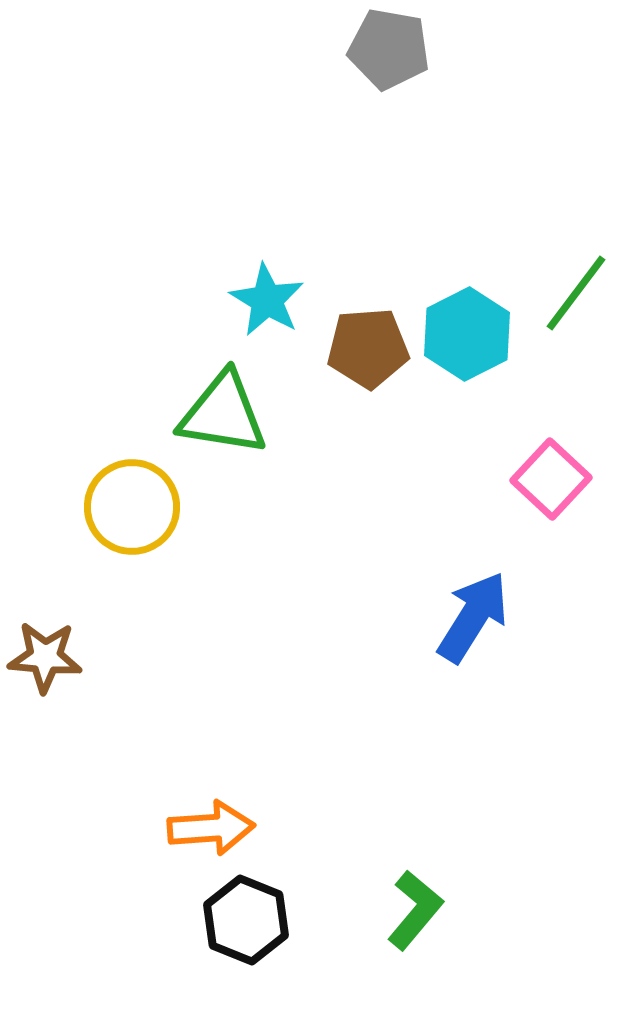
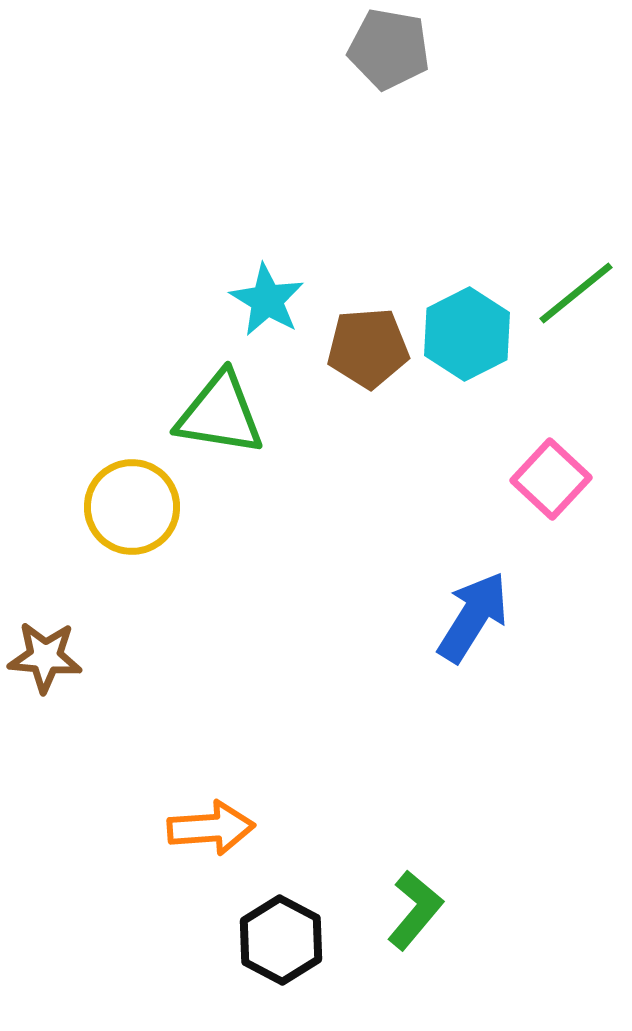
green line: rotated 14 degrees clockwise
green triangle: moved 3 px left
black hexagon: moved 35 px right, 20 px down; rotated 6 degrees clockwise
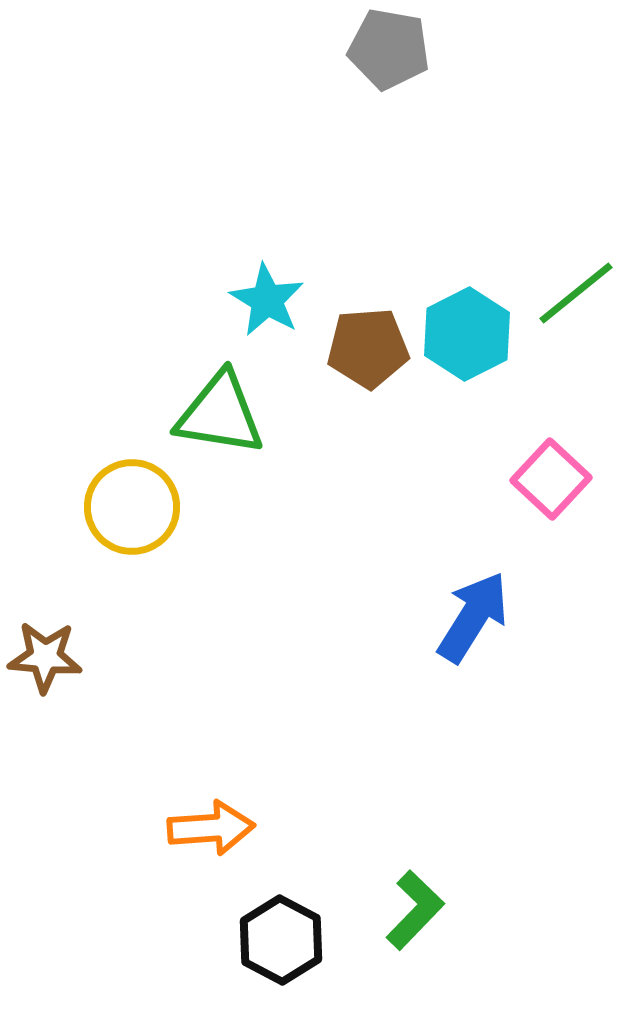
green L-shape: rotated 4 degrees clockwise
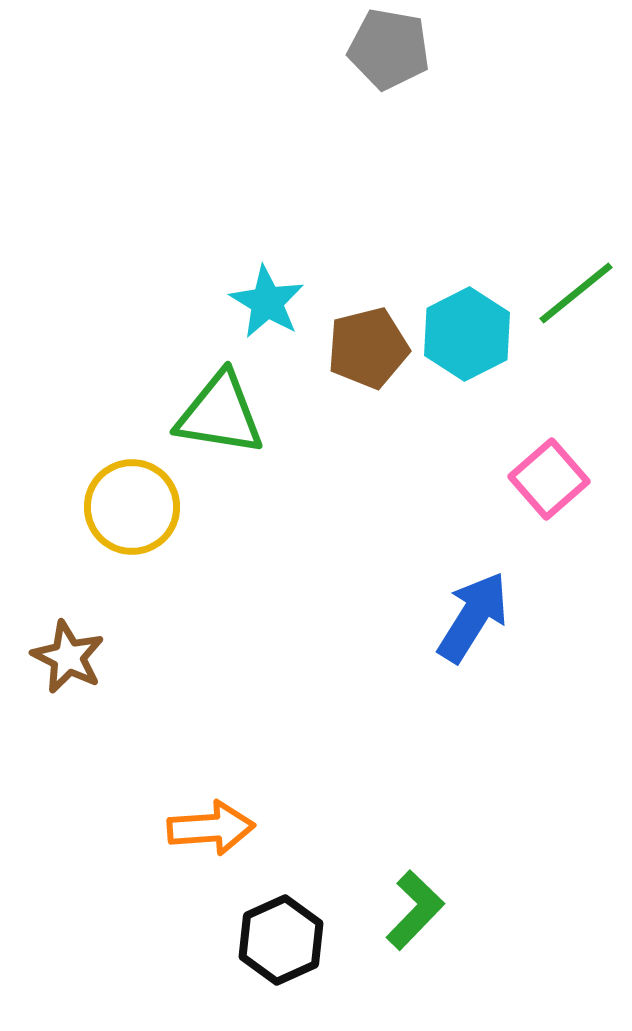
cyan star: moved 2 px down
brown pentagon: rotated 10 degrees counterclockwise
pink square: moved 2 px left; rotated 6 degrees clockwise
brown star: moved 23 px right; rotated 22 degrees clockwise
black hexagon: rotated 8 degrees clockwise
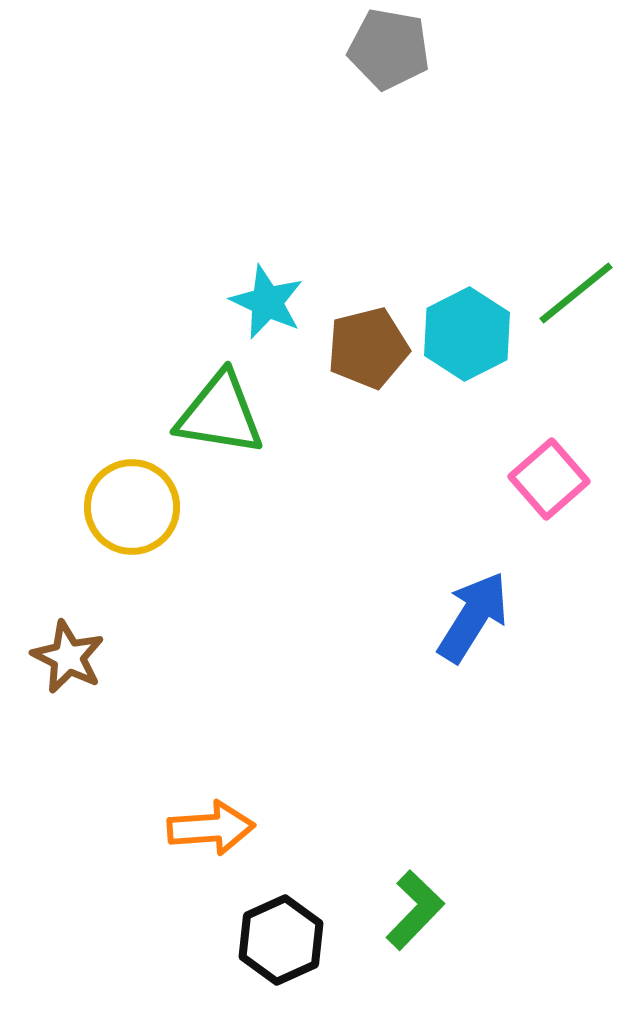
cyan star: rotated 6 degrees counterclockwise
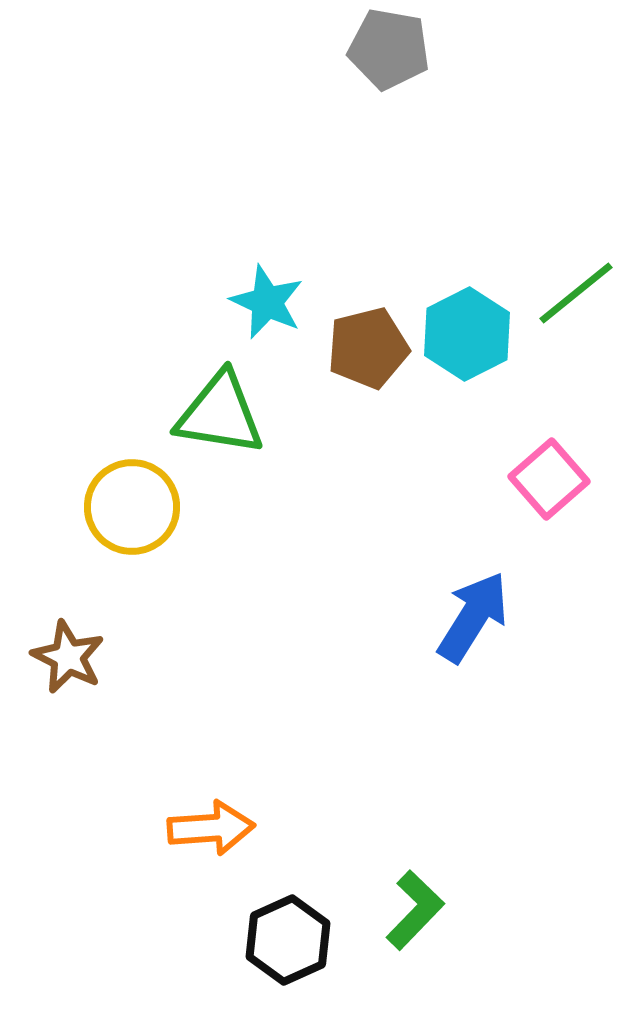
black hexagon: moved 7 px right
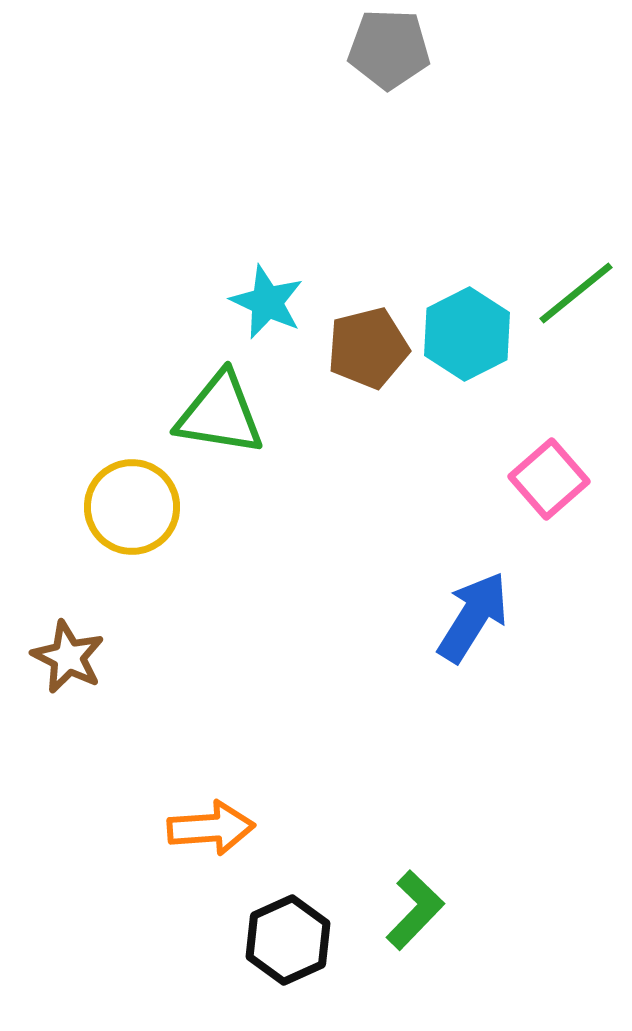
gray pentagon: rotated 8 degrees counterclockwise
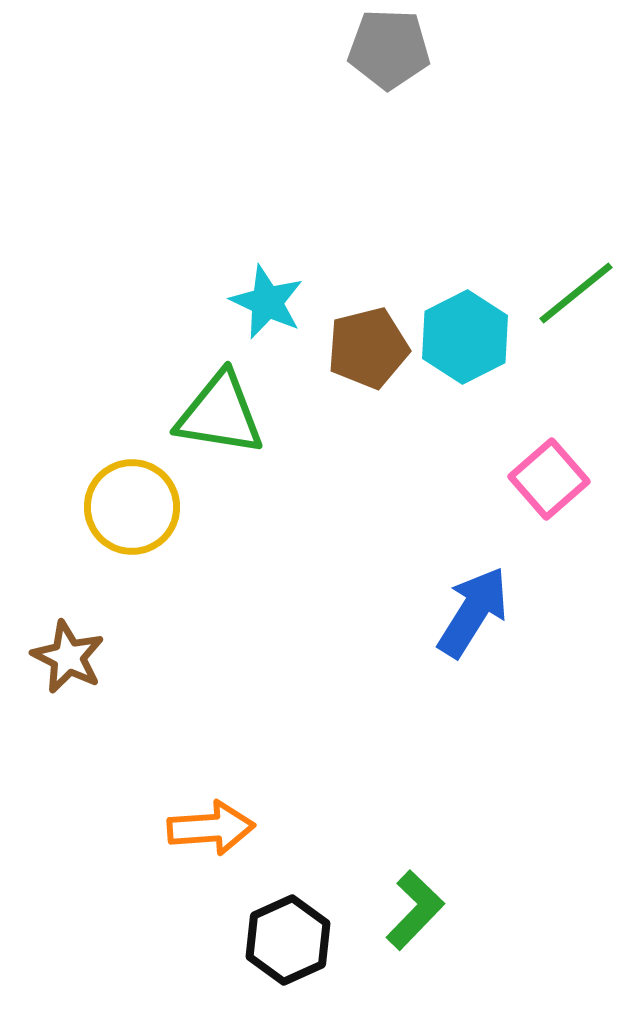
cyan hexagon: moved 2 px left, 3 px down
blue arrow: moved 5 px up
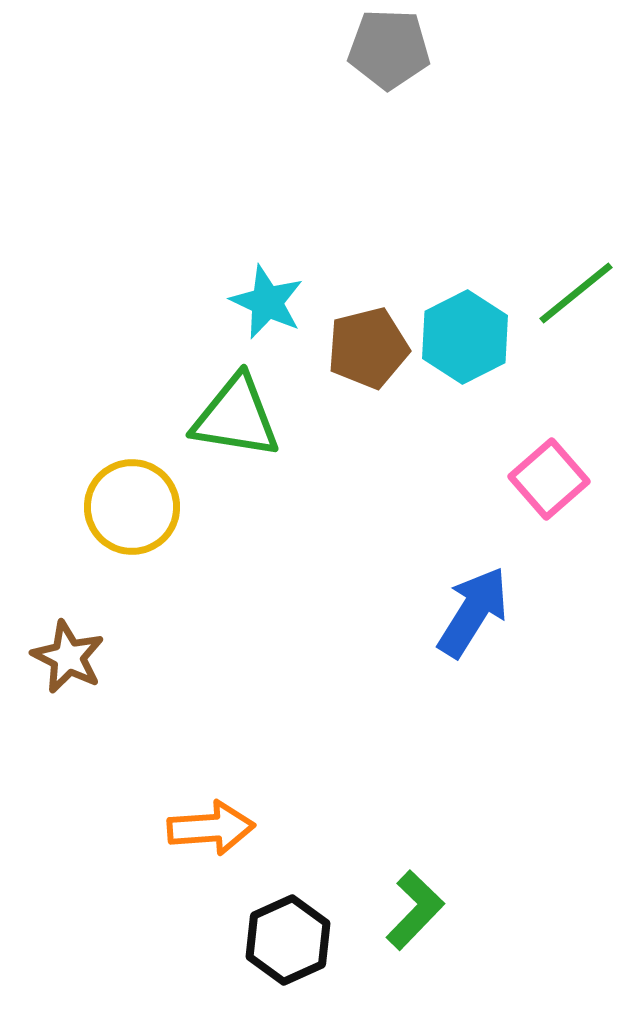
green triangle: moved 16 px right, 3 px down
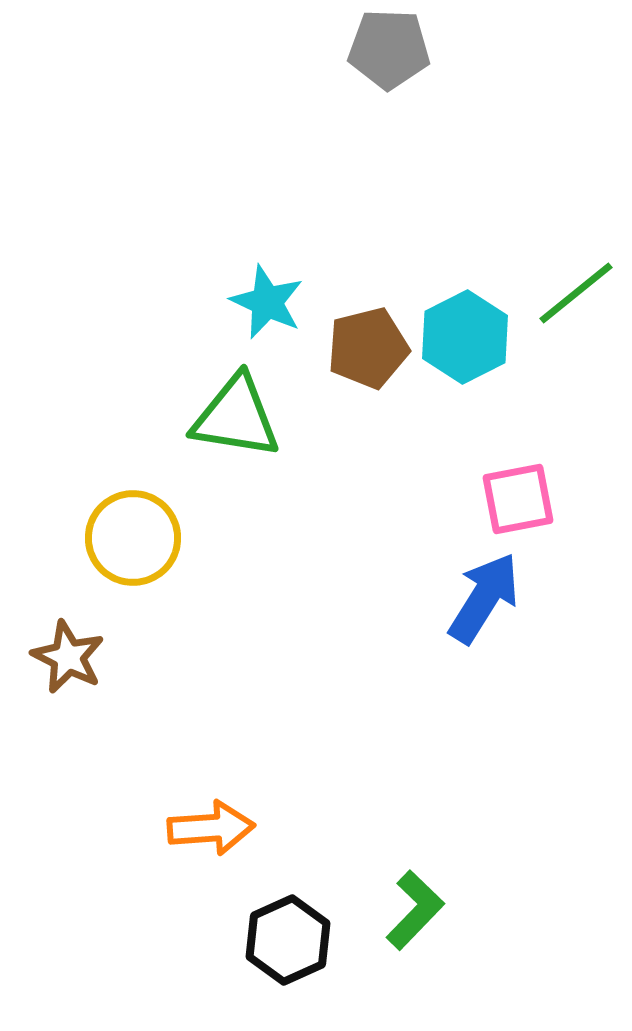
pink square: moved 31 px left, 20 px down; rotated 30 degrees clockwise
yellow circle: moved 1 px right, 31 px down
blue arrow: moved 11 px right, 14 px up
